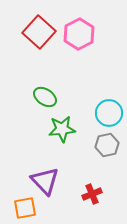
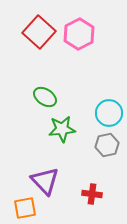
red cross: rotated 30 degrees clockwise
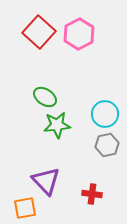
cyan circle: moved 4 px left, 1 px down
green star: moved 5 px left, 4 px up
purple triangle: moved 1 px right
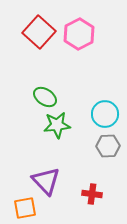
gray hexagon: moved 1 px right, 1 px down; rotated 10 degrees clockwise
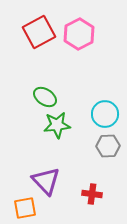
red square: rotated 20 degrees clockwise
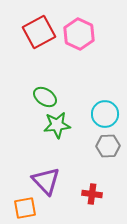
pink hexagon: rotated 8 degrees counterclockwise
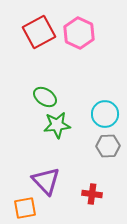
pink hexagon: moved 1 px up
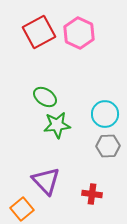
orange square: moved 3 px left, 1 px down; rotated 30 degrees counterclockwise
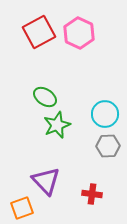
green star: rotated 16 degrees counterclockwise
orange square: moved 1 px up; rotated 20 degrees clockwise
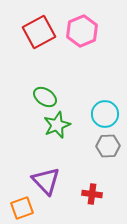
pink hexagon: moved 3 px right, 2 px up; rotated 12 degrees clockwise
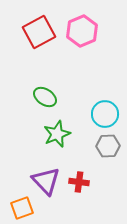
green star: moved 9 px down
red cross: moved 13 px left, 12 px up
